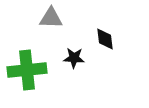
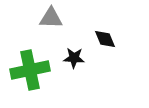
black diamond: rotated 15 degrees counterclockwise
green cross: moved 3 px right; rotated 6 degrees counterclockwise
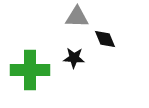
gray triangle: moved 26 px right, 1 px up
green cross: rotated 12 degrees clockwise
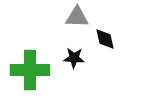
black diamond: rotated 10 degrees clockwise
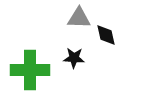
gray triangle: moved 2 px right, 1 px down
black diamond: moved 1 px right, 4 px up
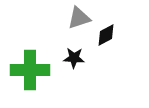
gray triangle: rotated 20 degrees counterclockwise
black diamond: rotated 75 degrees clockwise
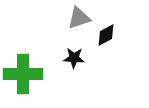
green cross: moved 7 px left, 4 px down
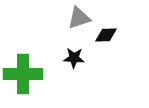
black diamond: rotated 25 degrees clockwise
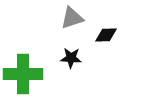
gray triangle: moved 7 px left
black star: moved 3 px left
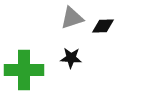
black diamond: moved 3 px left, 9 px up
green cross: moved 1 px right, 4 px up
